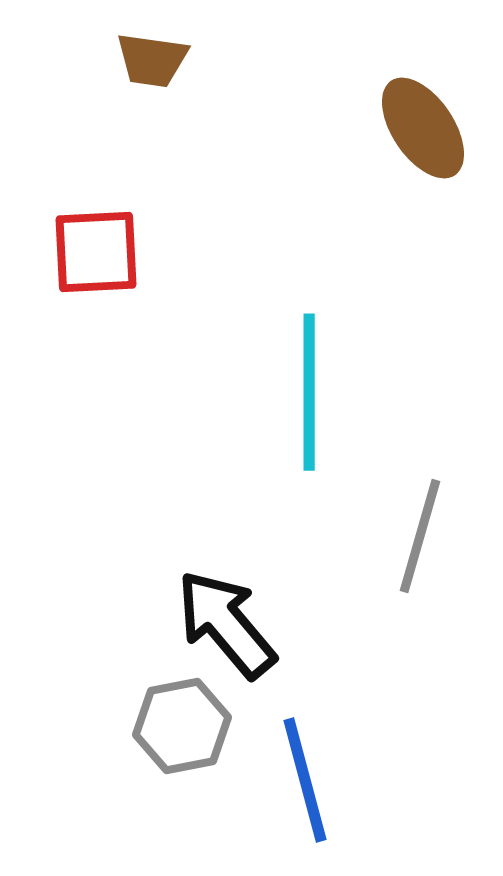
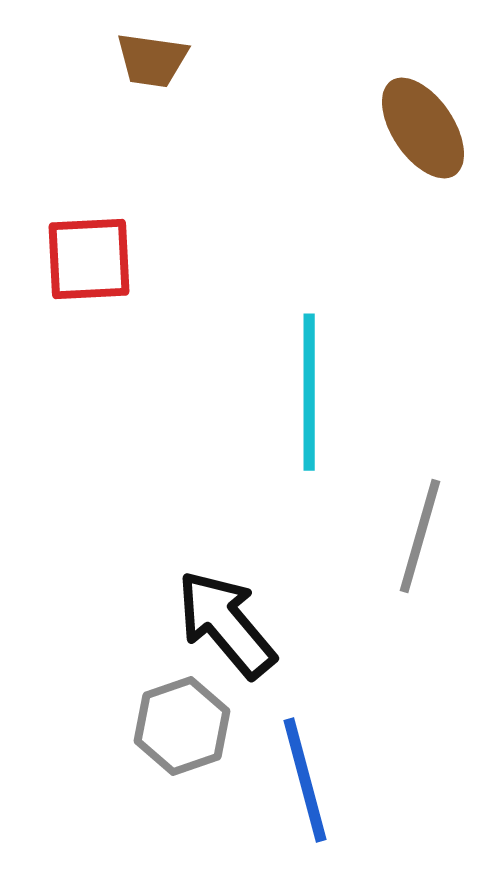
red square: moved 7 px left, 7 px down
gray hexagon: rotated 8 degrees counterclockwise
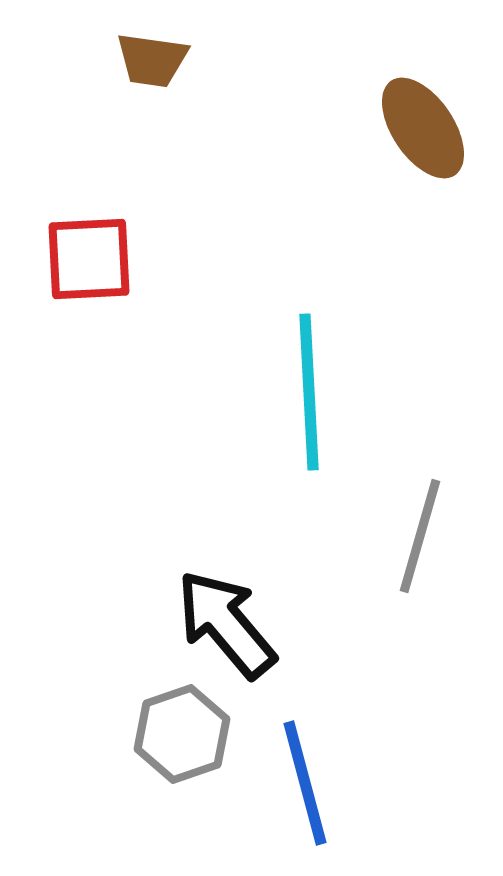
cyan line: rotated 3 degrees counterclockwise
gray hexagon: moved 8 px down
blue line: moved 3 px down
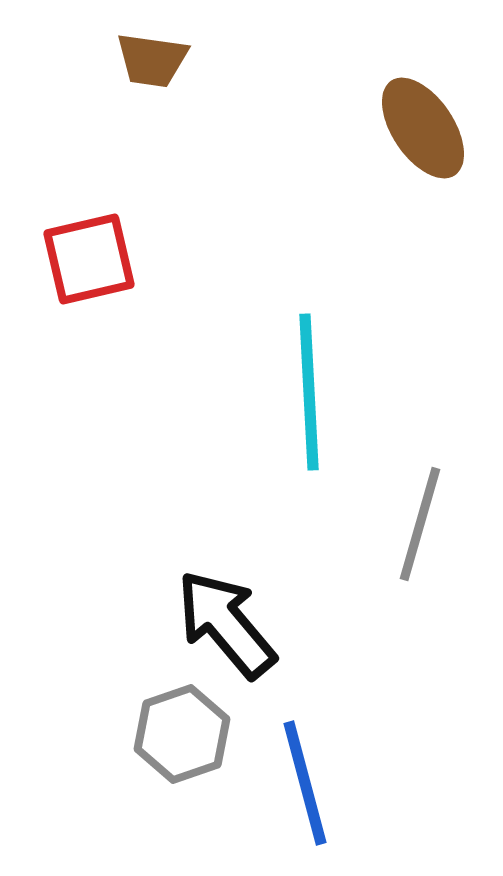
red square: rotated 10 degrees counterclockwise
gray line: moved 12 px up
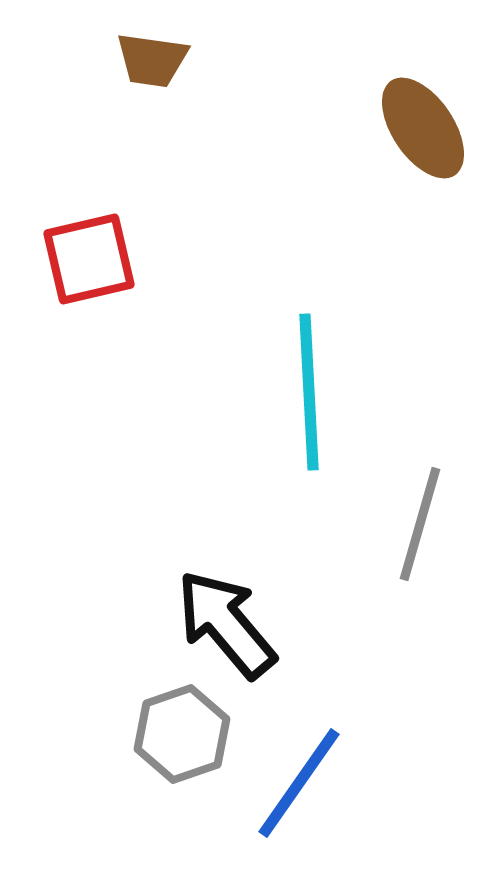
blue line: moved 6 px left; rotated 50 degrees clockwise
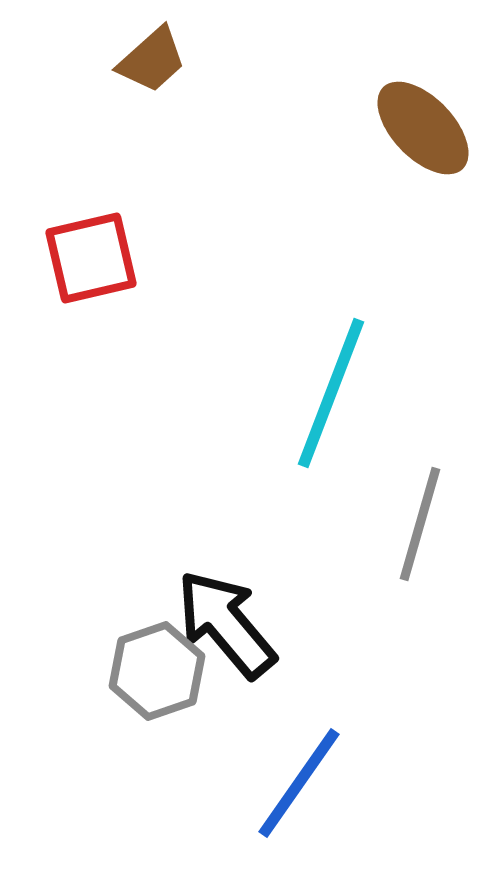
brown trapezoid: rotated 50 degrees counterclockwise
brown ellipse: rotated 10 degrees counterclockwise
red square: moved 2 px right, 1 px up
cyan line: moved 22 px right, 1 px down; rotated 24 degrees clockwise
gray hexagon: moved 25 px left, 63 px up
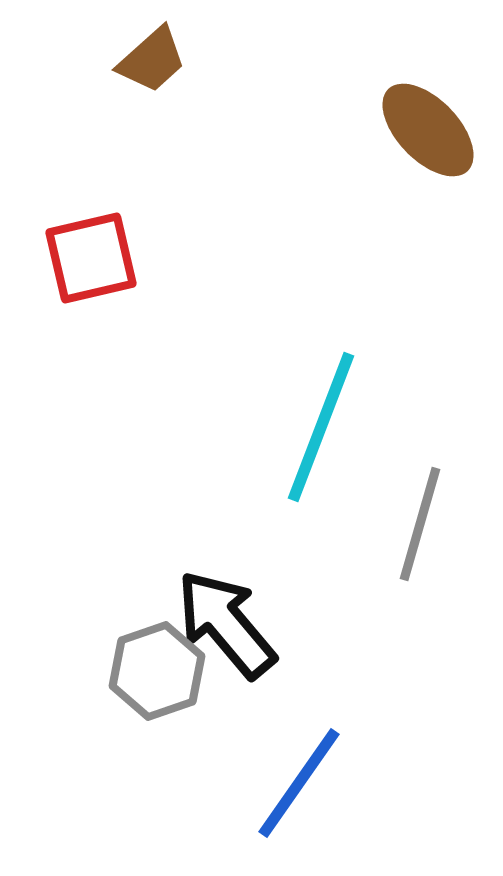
brown ellipse: moved 5 px right, 2 px down
cyan line: moved 10 px left, 34 px down
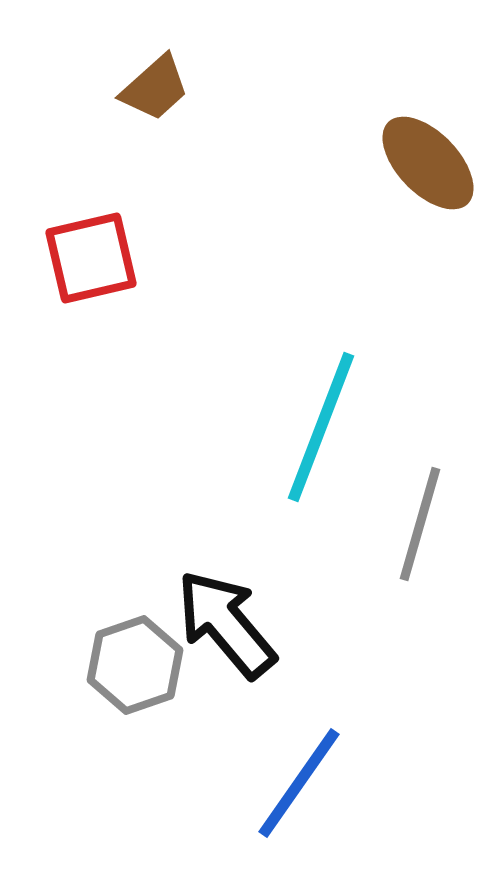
brown trapezoid: moved 3 px right, 28 px down
brown ellipse: moved 33 px down
gray hexagon: moved 22 px left, 6 px up
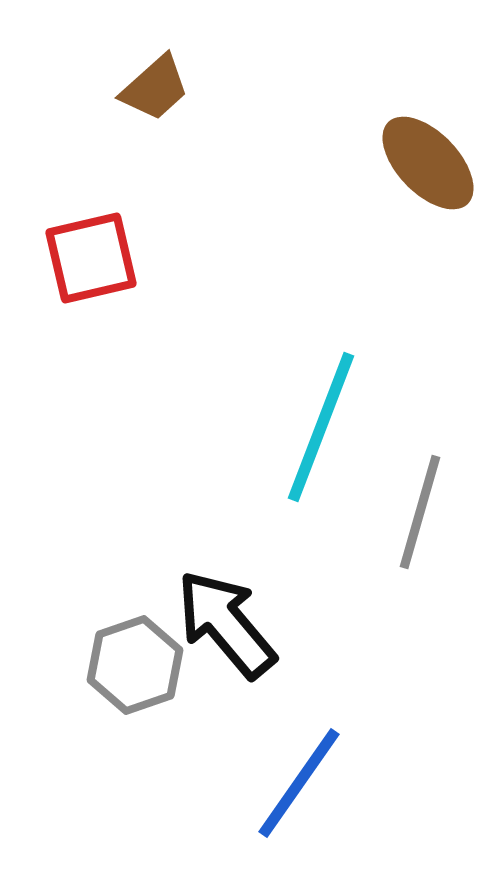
gray line: moved 12 px up
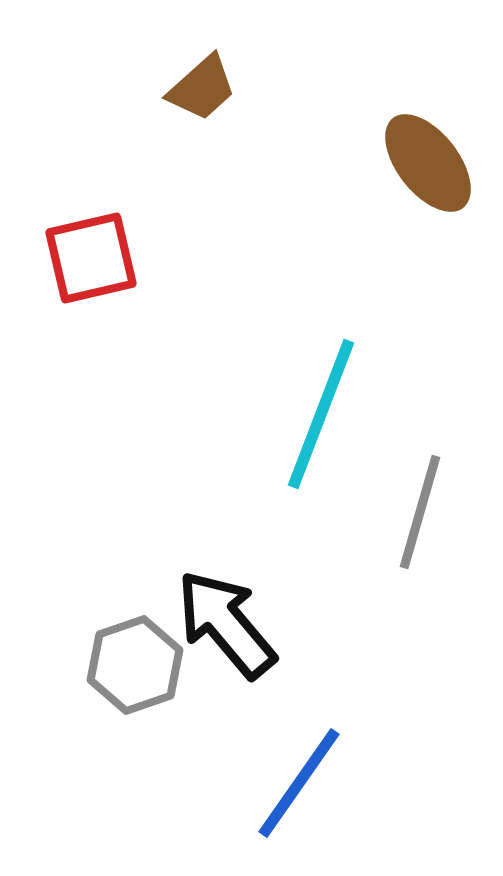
brown trapezoid: moved 47 px right
brown ellipse: rotated 6 degrees clockwise
cyan line: moved 13 px up
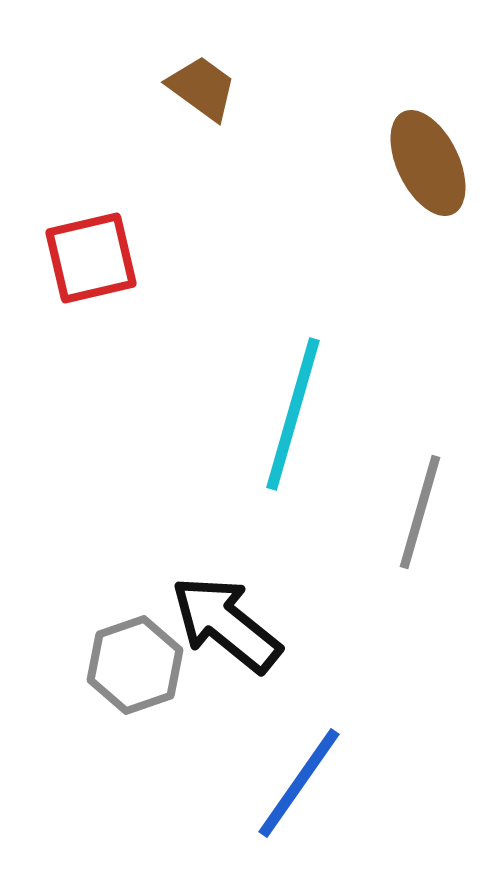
brown trapezoid: rotated 102 degrees counterclockwise
brown ellipse: rotated 12 degrees clockwise
cyan line: moved 28 px left; rotated 5 degrees counterclockwise
black arrow: rotated 11 degrees counterclockwise
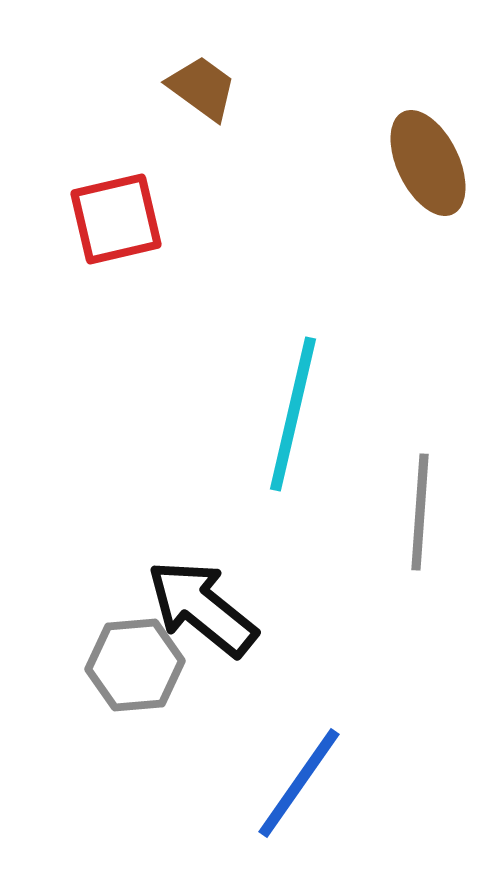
red square: moved 25 px right, 39 px up
cyan line: rotated 3 degrees counterclockwise
gray line: rotated 12 degrees counterclockwise
black arrow: moved 24 px left, 16 px up
gray hexagon: rotated 14 degrees clockwise
